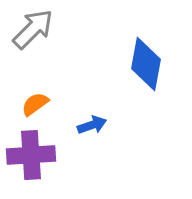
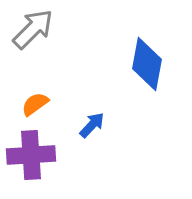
blue diamond: moved 1 px right
blue arrow: rotated 28 degrees counterclockwise
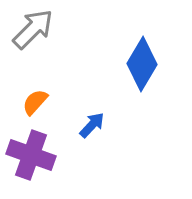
blue diamond: moved 5 px left; rotated 20 degrees clockwise
orange semicircle: moved 2 px up; rotated 12 degrees counterclockwise
purple cross: rotated 24 degrees clockwise
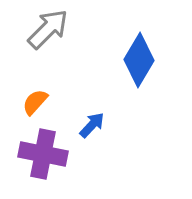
gray arrow: moved 15 px right
blue diamond: moved 3 px left, 4 px up
purple cross: moved 12 px right, 1 px up; rotated 9 degrees counterclockwise
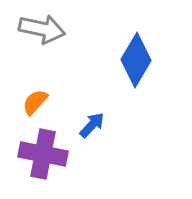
gray arrow: moved 6 px left; rotated 57 degrees clockwise
blue diamond: moved 3 px left
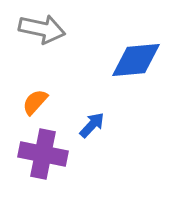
blue diamond: rotated 54 degrees clockwise
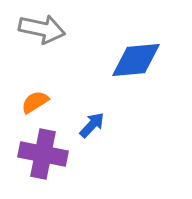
orange semicircle: rotated 16 degrees clockwise
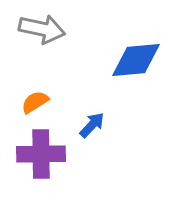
purple cross: moved 2 px left; rotated 12 degrees counterclockwise
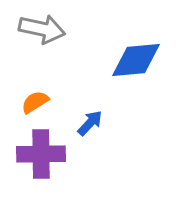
blue arrow: moved 2 px left, 2 px up
